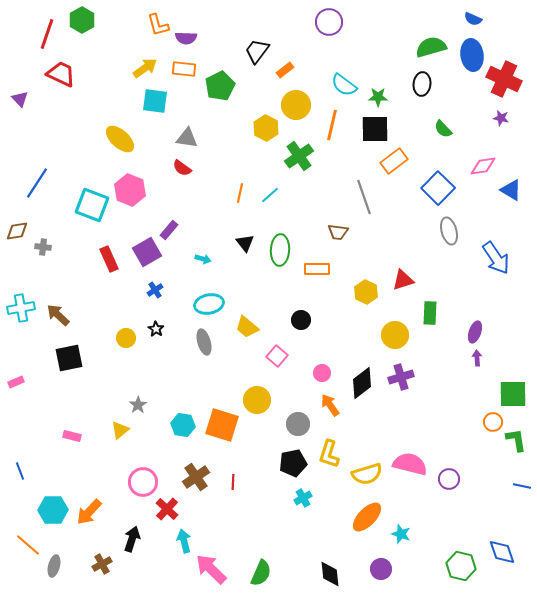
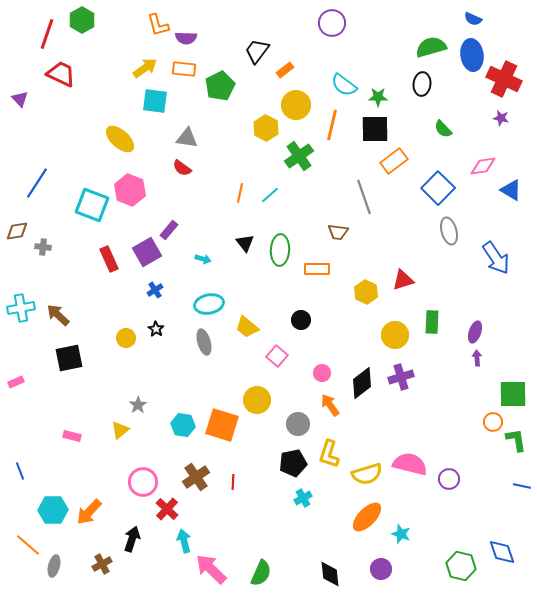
purple circle at (329, 22): moved 3 px right, 1 px down
green rectangle at (430, 313): moved 2 px right, 9 px down
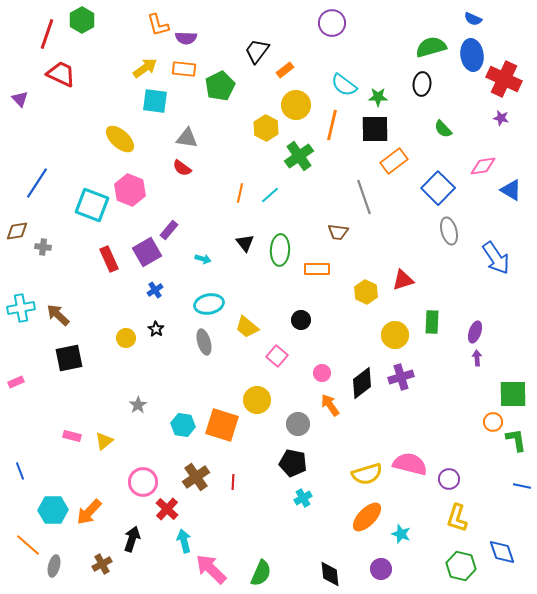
yellow triangle at (120, 430): moved 16 px left, 11 px down
yellow L-shape at (329, 454): moved 128 px right, 64 px down
black pentagon at (293, 463): rotated 24 degrees clockwise
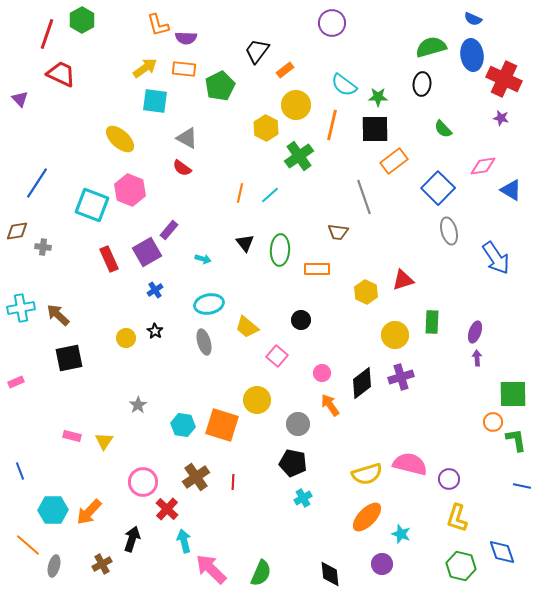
gray triangle at (187, 138): rotated 20 degrees clockwise
black star at (156, 329): moved 1 px left, 2 px down
yellow triangle at (104, 441): rotated 18 degrees counterclockwise
purple circle at (381, 569): moved 1 px right, 5 px up
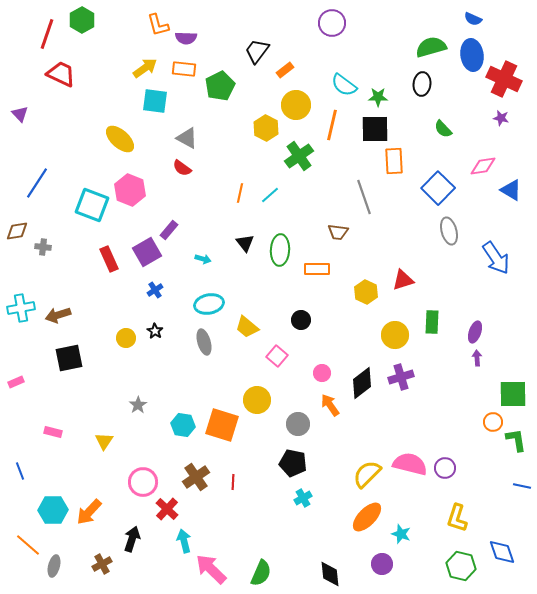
purple triangle at (20, 99): moved 15 px down
orange rectangle at (394, 161): rotated 56 degrees counterclockwise
brown arrow at (58, 315): rotated 60 degrees counterclockwise
pink rectangle at (72, 436): moved 19 px left, 4 px up
yellow semicircle at (367, 474): rotated 152 degrees clockwise
purple circle at (449, 479): moved 4 px left, 11 px up
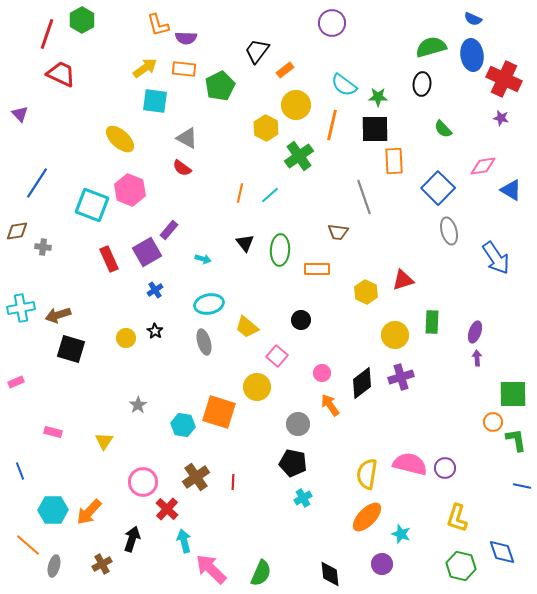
black square at (69, 358): moved 2 px right, 9 px up; rotated 28 degrees clockwise
yellow circle at (257, 400): moved 13 px up
orange square at (222, 425): moved 3 px left, 13 px up
yellow semicircle at (367, 474): rotated 36 degrees counterclockwise
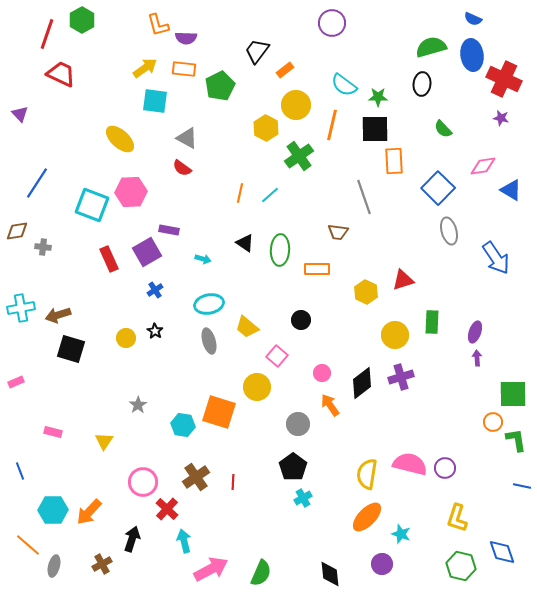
pink hexagon at (130, 190): moved 1 px right, 2 px down; rotated 24 degrees counterclockwise
purple rectangle at (169, 230): rotated 60 degrees clockwise
black triangle at (245, 243): rotated 18 degrees counterclockwise
gray ellipse at (204, 342): moved 5 px right, 1 px up
black pentagon at (293, 463): moved 4 px down; rotated 24 degrees clockwise
pink arrow at (211, 569): rotated 108 degrees clockwise
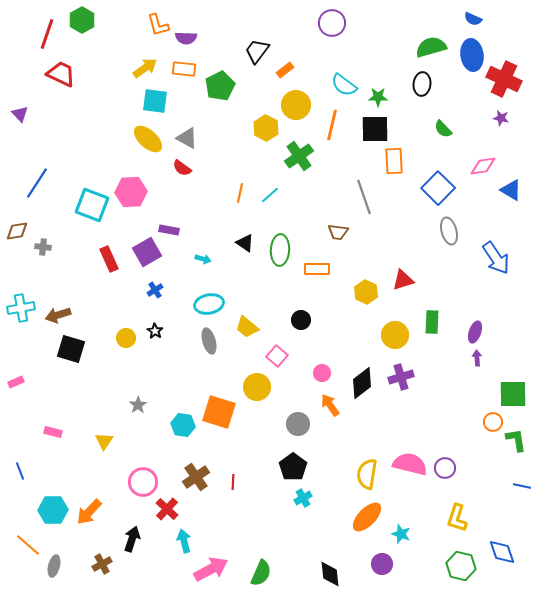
yellow ellipse at (120, 139): moved 28 px right
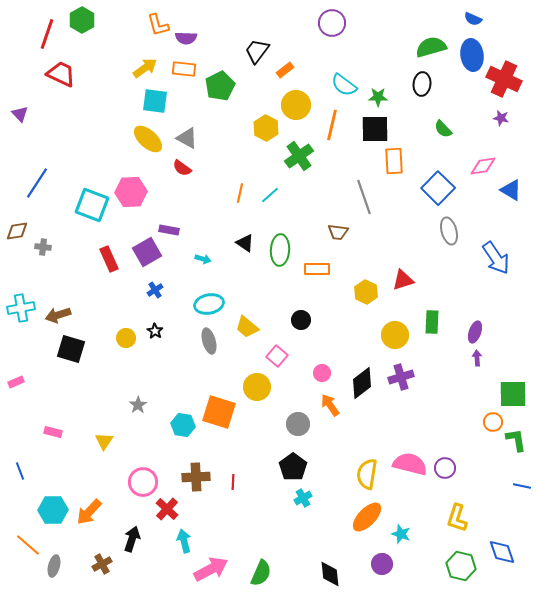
brown cross at (196, 477): rotated 32 degrees clockwise
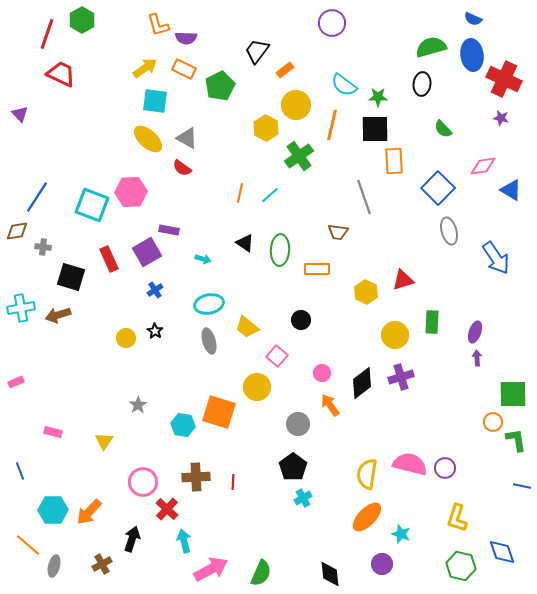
orange rectangle at (184, 69): rotated 20 degrees clockwise
blue line at (37, 183): moved 14 px down
black square at (71, 349): moved 72 px up
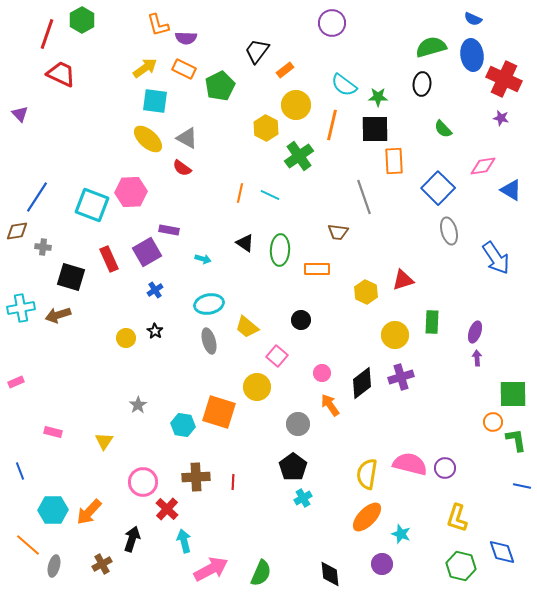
cyan line at (270, 195): rotated 66 degrees clockwise
